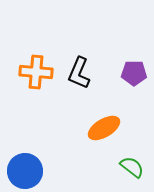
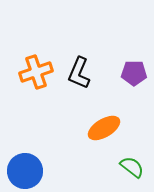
orange cross: rotated 24 degrees counterclockwise
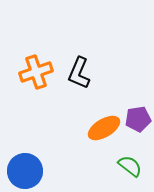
purple pentagon: moved 4 px right, 46 px down; rotated 10 degrees counterclockwise
green semicircle: moved 2 px left, 1 px up
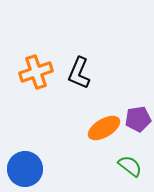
blue circle: moved 2 px up
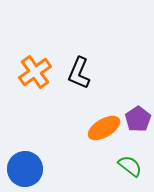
orange cross: moved 1 px left; rotated 16 degrees counterclockwise
purple pentagon: rotated 25 degrees counterclockwise
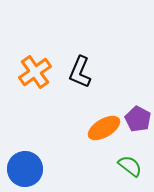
black L-shape: moved 1 px right, 1 px up
purple pentagon: rotated 10 degrees counterclockwise
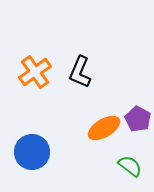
blue circle: moved 7 px right, 17 px up
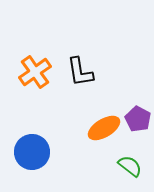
black L-shape: rotated 32 degrees counterclockwise
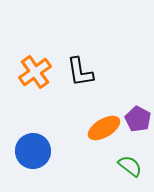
blue circle: moved 1 px right, 1 px up
